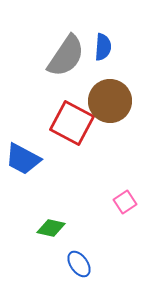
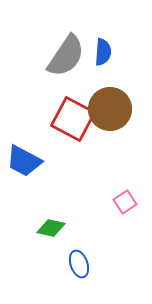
blue semicircle: moved 5 px down
brown circle: moved 8 px down
red square: moved 1 px right, 4 px up
blue trapezoid: moved 1 px right, 2 px down
blue ellipse: rotated 16 degrees clockwise
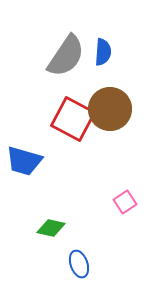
blue trapezoid: rotated 12 degrees counterclockwise
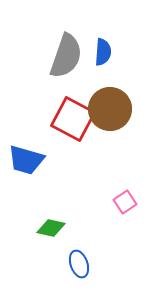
gray semicircle: rotated 15 degrees counterclockwise
blue trapezoid: moved 2 px right, 1 px up
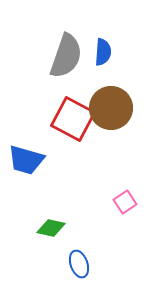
brown circle: moved 1 px right, 1 px up
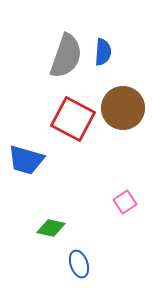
brown circle: moved 12 px right
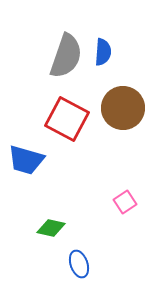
red square: moved 6 px left
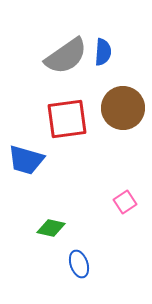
gray semicircle: rotated 36 degrees clockwise
red square: rotated 36 degrees counterclockwise
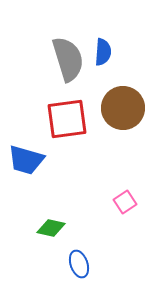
gray semicircle: moved 2 px right, 3 px down; rotated 72 degrees counterclockwise
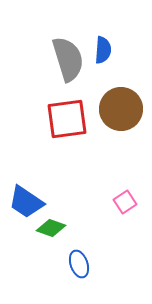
blue semicircle: moved 2 px up
brown circle: moved 2 px left, 1 px down
blue trapezoid: moved 42 px down; rotated 18 degrees clockwise
green diamond: rotated 8 degrees clockwise
